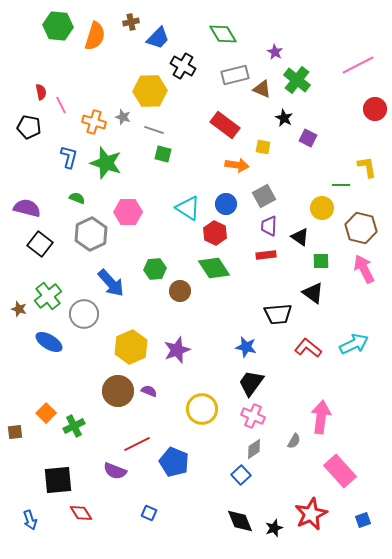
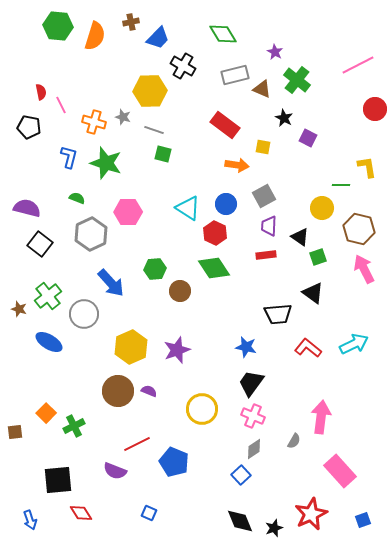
brown hexagon at (361, 228): moved 2 px left, 1 px down
green square at (321, 261): moved 3 px left, 4 px up; rotated 18 degrees counterclockwise
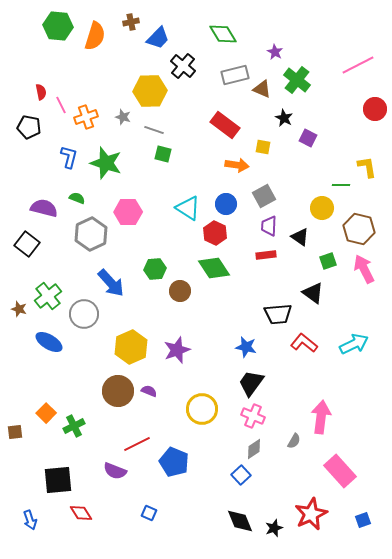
black cross at (183, 66): rotated 10 degrees clockwise
orange cross at (94, 122): moved 8 px left, 5 px up; rotated 35 degrees counterclockwise
purple semicircle at (27, 208): moved 17 px right
black square at (40, 244): moved 13 px left
green square at (318, 257): moved 10 px right, 4 px down
red L-shape at (308, 348): moved 4 px left, 5 px up
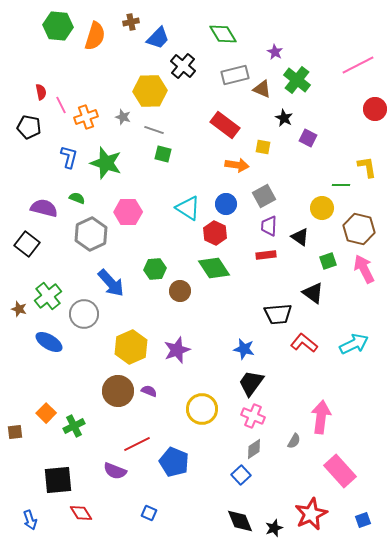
blue star at (246, 347): moved 2 px left, 2 px down
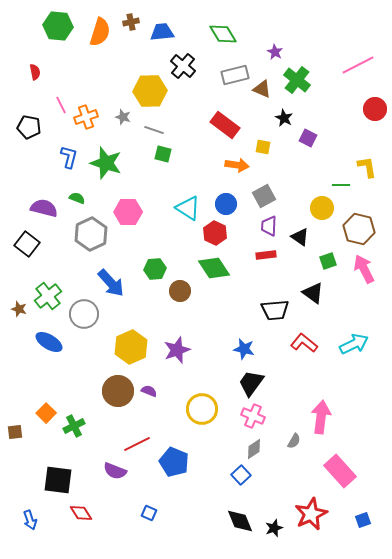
orange semicircle at (95, 36): moved 5 px right, 4 px up
blue trapezoid at (158, 38): moved 4 px right, 6 px up; rotated 140 degrees counterclockwise
red semicircle at (41, 92): moved 6 px left, 20 px up
black trapezoid at (278, 314): moved 3 px left, 4 px up
black square at (58, 480): rotated 12 degrees clockwise
